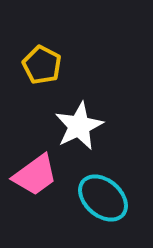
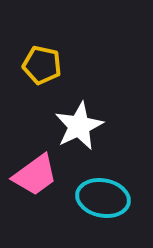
yellow pentagon: rotated 15 degrees counterclockwise
cyan ellipse: rotated 30 degrees counterclockwise
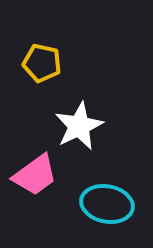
yellow pentagon: moved 2 px up
cyan ellipse: moved 4 px right, 6 px down
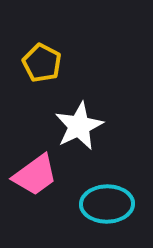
yellow pentagon: rotated 15 degrees clockwise
cyan ellipse: rotated 12 degrees counterclockwise
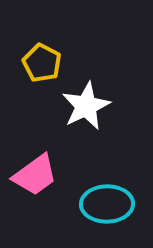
white star: moved 7 px right, 20 px up
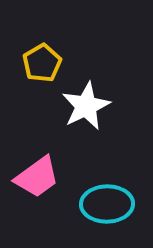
yellow pentagon: rotated 15 degrees clockwise
pink trapezoid: moved 2 px right, 2 px down
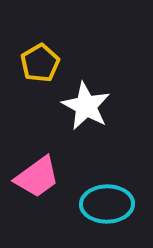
yellow pentagon: moved 2 px left
white star: rotated 18 degrees counterclockwise
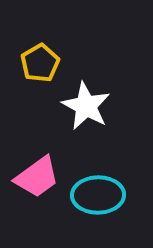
cyan ellipse: moved 9 px left, 9 px up
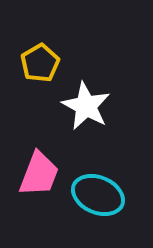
pink trapezoid: moved 2 px right, 3 px up; rotated 33 degrees counterclockwise
cyan ellipse: rotated 24 degrees clockwise
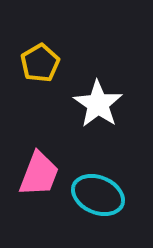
white star: moved 12 px right, 2 px up; rotated 6 degrees clockwise
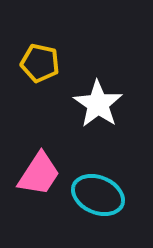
yellow pentagon: rotated 30 degrees counterclockwise
pink trapezoid: rotated 12 degrees clockwise
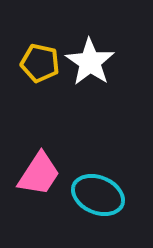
white star: moved 8 px left, 42 px up
